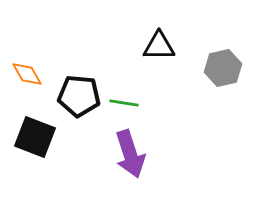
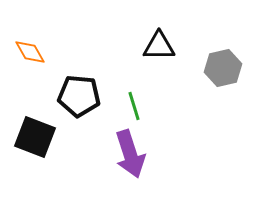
orange diamond: moved 3 px right, 22 px up
green line: moved 10 px right, 3 px down; rotated 64 degrees clockwise
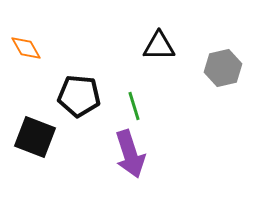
orange diamond: moved 4 px left, 4 px up
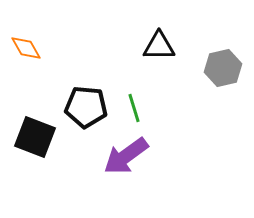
black pentagon: moved 7 px right, 11 px down
green line: moved 2 px down
purple arrow: moved 4 px left, 2 px down; rotated 72 degrees clockwise
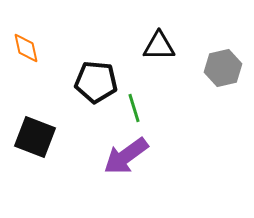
orange diamond: rotated 16 degrees clockwise
black pentagon: moved 10 px right, 25 px up
